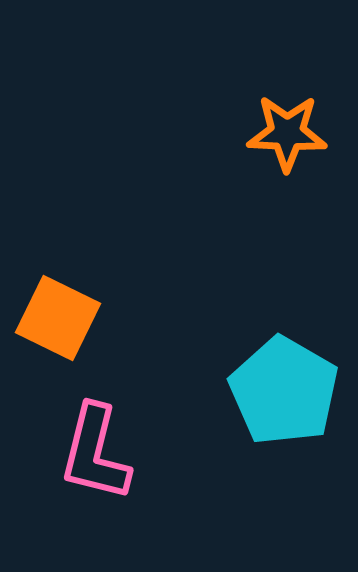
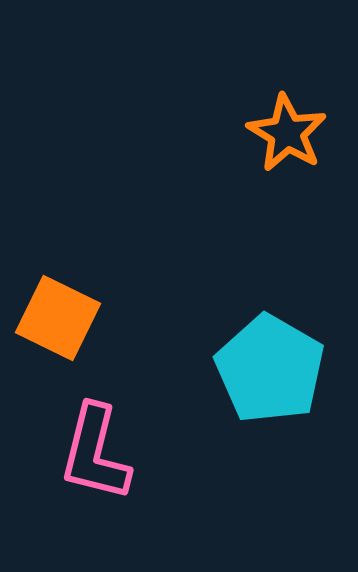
orange star: rotated 28 degrees clockwise
cyan pentagon: moved 14 px left, 22 px up
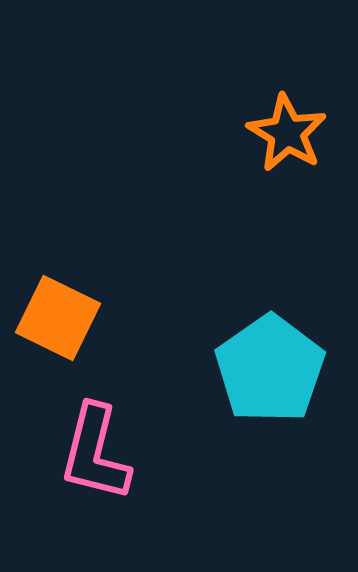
cyan pentagon: rotated 7 degrees clockwise
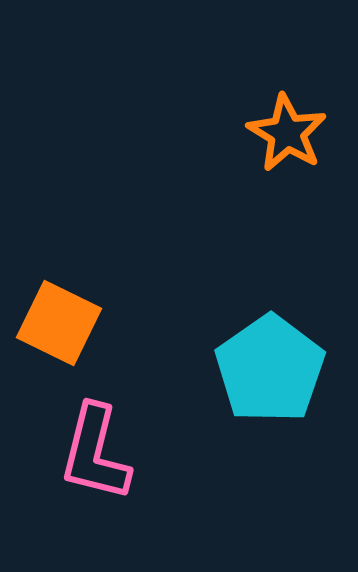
orange square: moved 1 px right, 5 px down
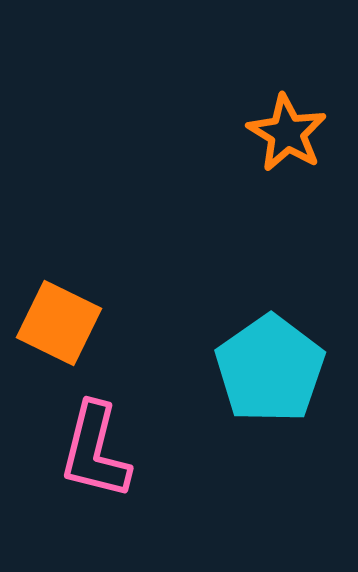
pink L-shape: moved 2 px up
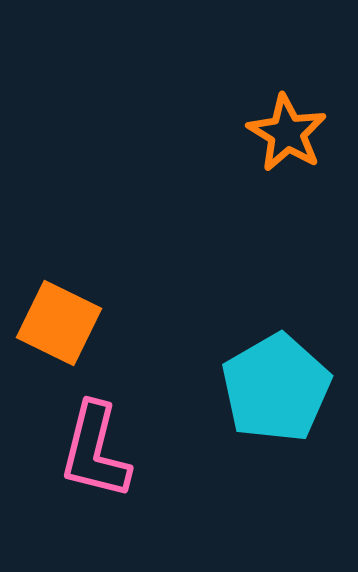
cyan pentagon: moved 6 px right, 19 px down; rotated 5 degrees clockwise
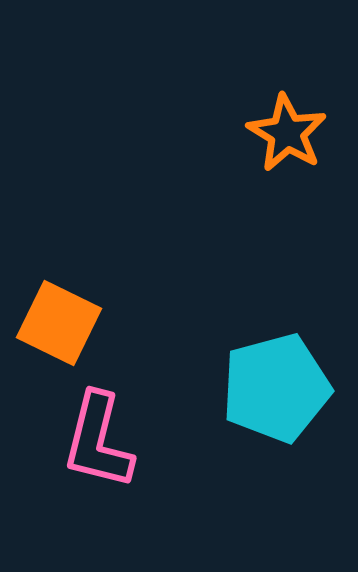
cyan pentagon: rotated 15 degrees clockwise
pink L-shape: moved 3 px right, 10 px up
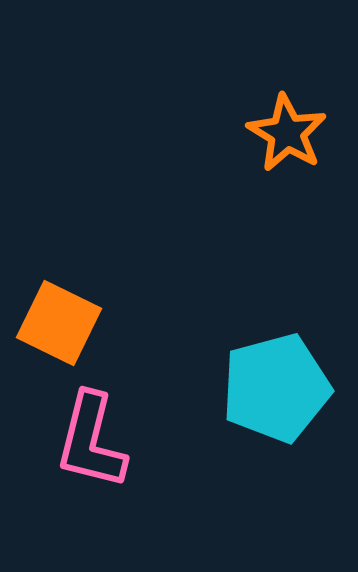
pink L-shape: moved 7 px left
